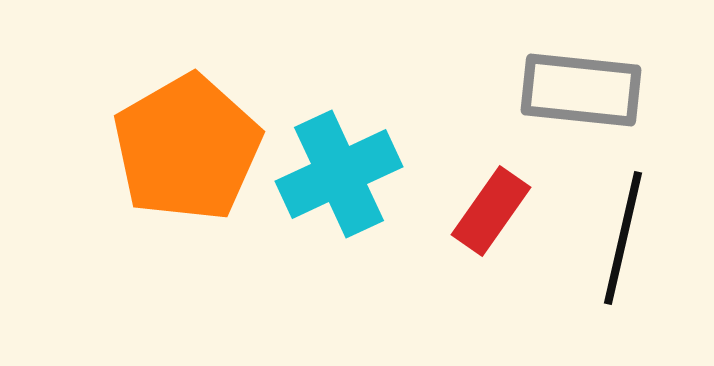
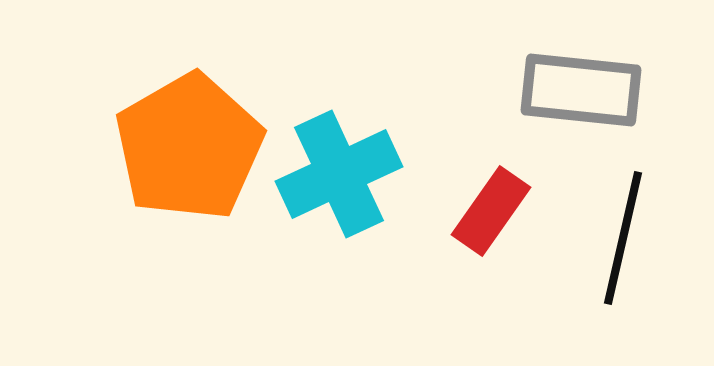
orange pentagon: moved 2 px right, 1 px up
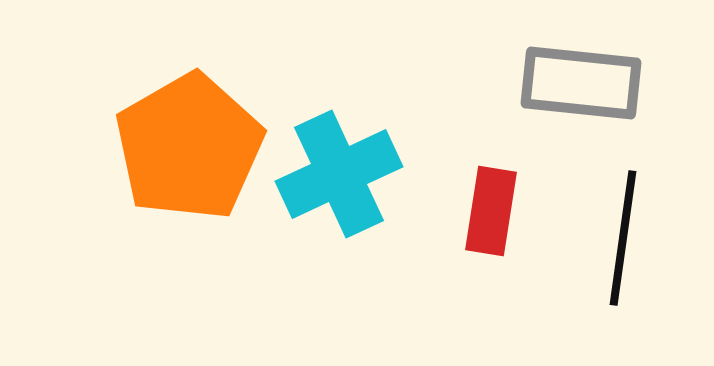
gray rectangle: moved 7 px up
red rectangle: rotated 26 degrees counterclockwise
black line: rotated 5 degrees counterclockwise
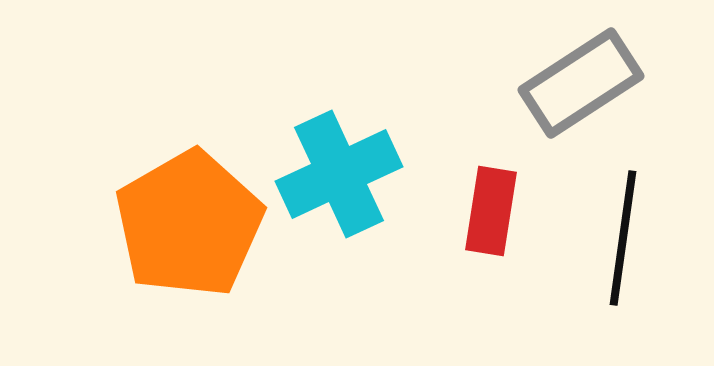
gray rectangle: rotated 39 degrees counterclockwise
orange pentagon: moved 77 px down
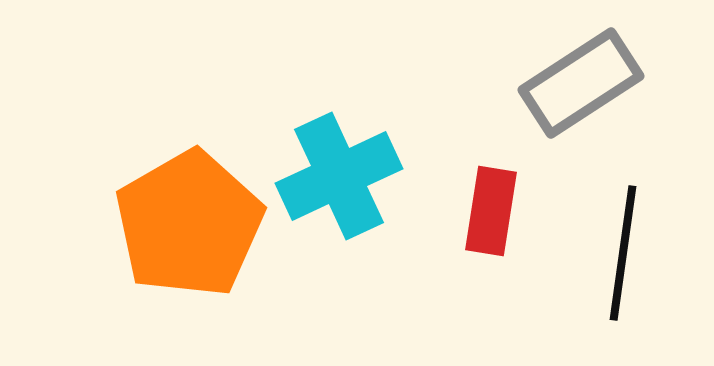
cyan cross: moved 2 px down
black line: moved 15 px down
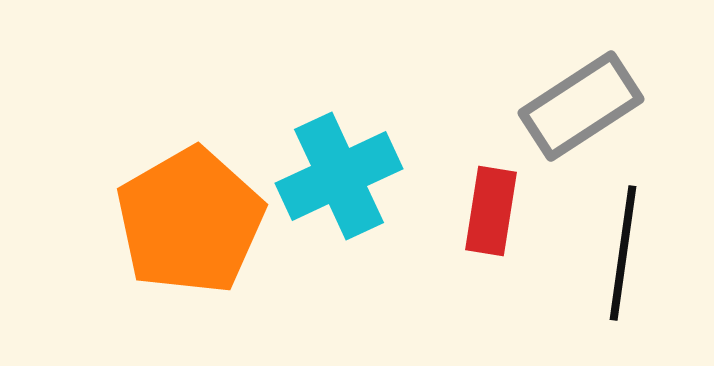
gray rectangle: moved 23 px down
orange pentagon: moved 1 px right, 3 px up
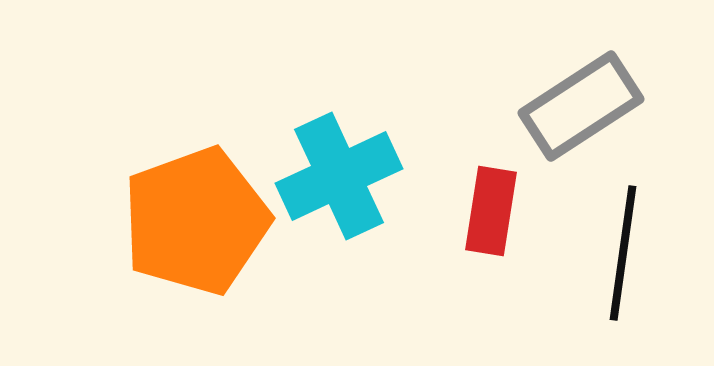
orange pentagon: moved 6 px right; rotated 10 degrees clockwise
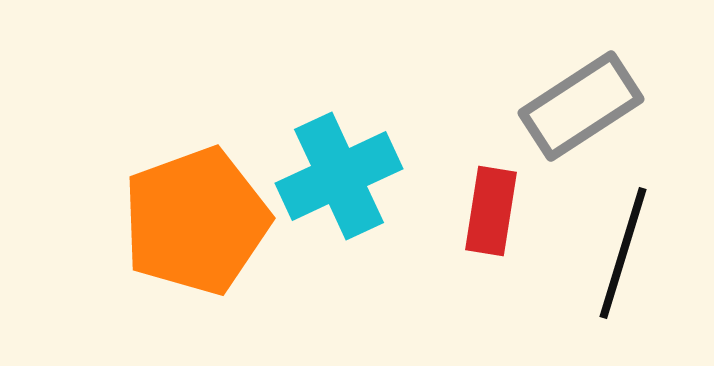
black line: rotated 9 degrees clockwise
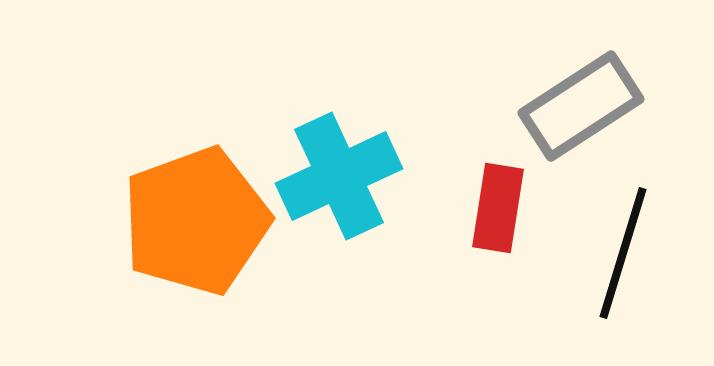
red rectangle: moved 7 px right, 3 px up
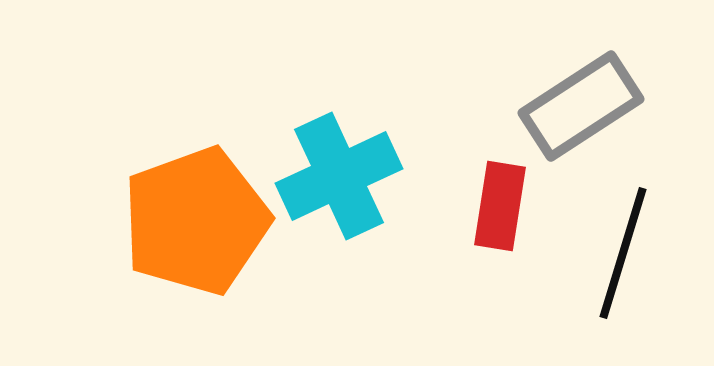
red rectangle: moved 2 px right, 2 px up
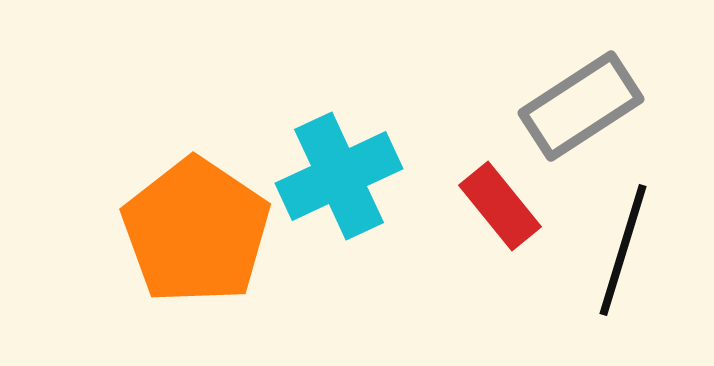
red rectangle: rotated 48 degrees counterclockwise
orange pentagon: moved 10 px down; rotated 18 degrees counterclockwise
black line: moved 3 px up
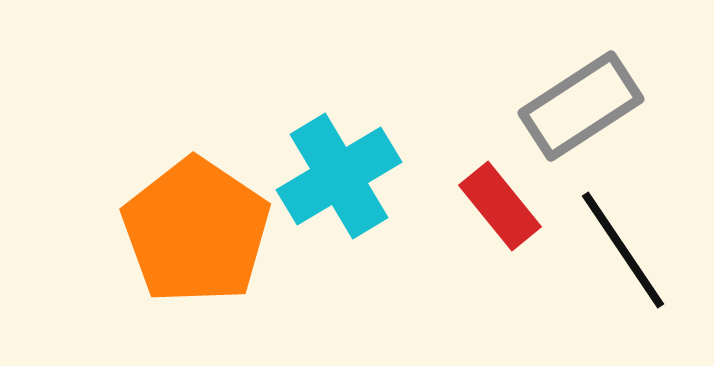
cyan cross: rotated 6 degrees counterclockwise
black line: rotated 51 degrees counterclockwise
